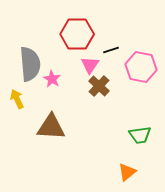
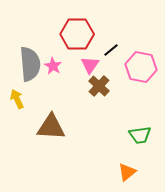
black line: rotated 21 degrees counterclockwise
pink star: moved 1 px right, 13 px up
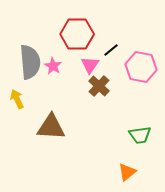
gray semicircle: moved 2 px up
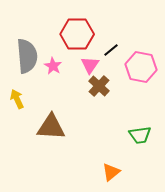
gray semicircle: moved 3 px left, 6 px up
orange triangle: moved 16 px left
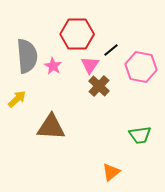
yellow arrow: rotated 72 degrees clockwise
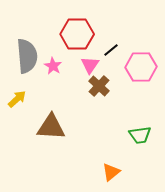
pink hexagon: rotated 12 degrees counterclockwise
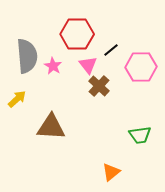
pink triangle: moved 2 px left; rotated 12 degrees counterclockwise
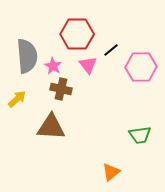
brown cross: moved 38 px left, 3 px down; rotated 30 degrees counterclockwise
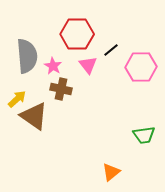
brown triangle: moved 17 px left, 11 px up; rotated 32 degrees clockwise
green trapezoid: moved 4 px right
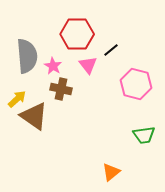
pink hexagon: moved 5 px left, 17 px down; rotated 16 degrees clockwise
